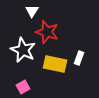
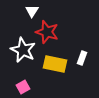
white rectangle: moved 3 px right
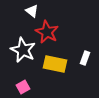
white triangle: rotated 24 degrees counterclockwise
red star: rotated 10 degrees clockwise
white rectangle: moved 3 px right
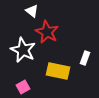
yellow rectangle: moved 3 px right, 7 px down
